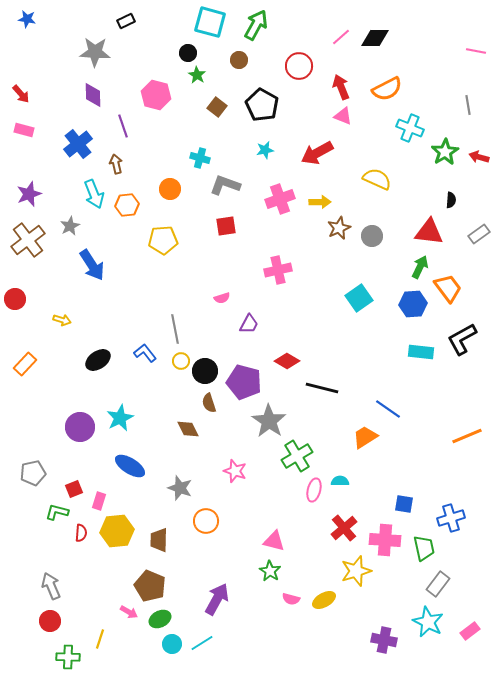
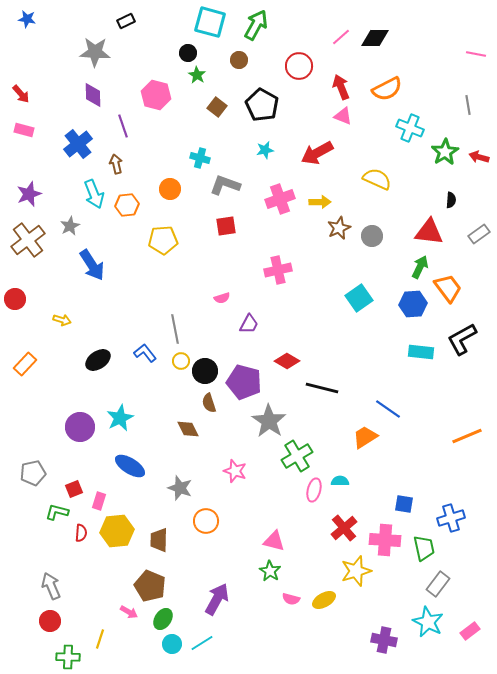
pink line at (476, 51): moved 3 px down
green ellipse at (160, 619): moved 3 px right; rotated 30 degrees counterclockwise
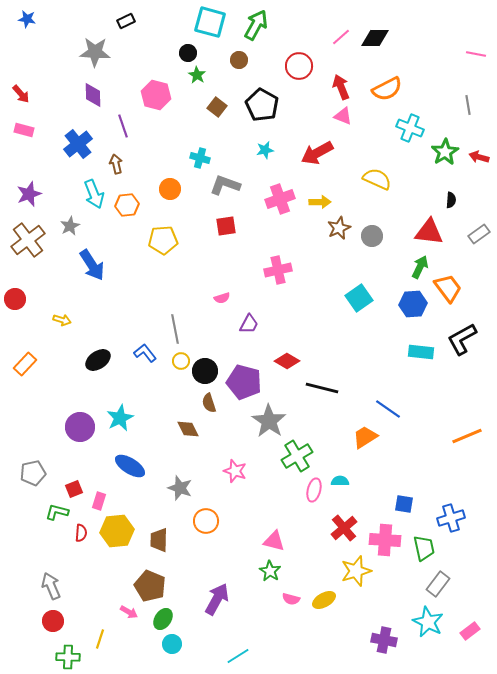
red circle at (50, 621): moved 3 px right
cyan line at (202, 643): moved 36 px right, 13 px down
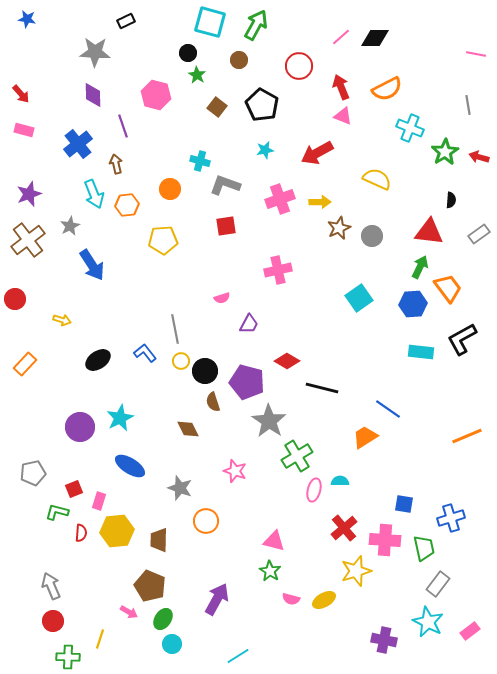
cyan cross at (200, 158): moved 3 px down
purple pentagon at (244, 382): moved 3 px right
brown semicircle at (209, 403): moved 4 px right, 1 px up
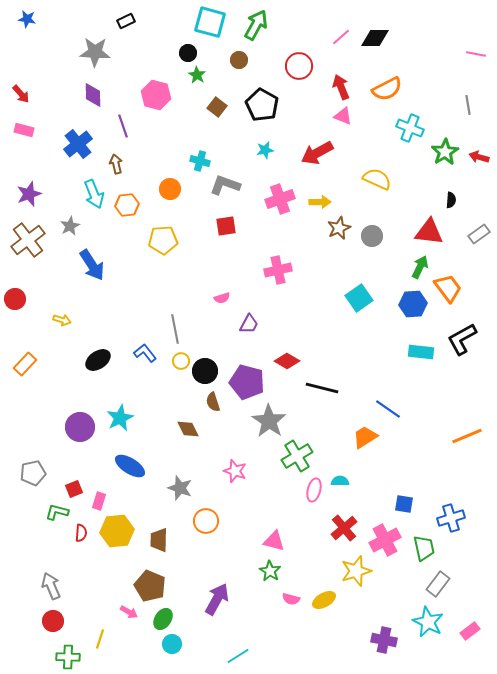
pink cross at (385, 540): rotated 32 degrees counterclockwise
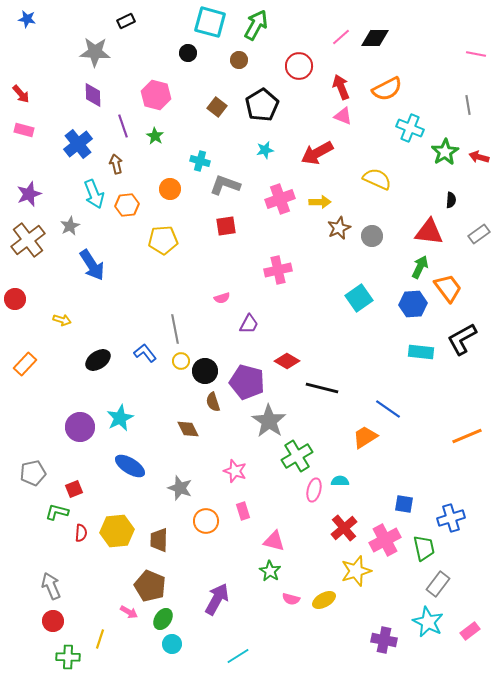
green star at (197, 75): moved 42 px left, 61 px down
black pentagon at (262, 105): rotated 12 degrees clockwise
pink rectangle at (99, 501): moved 144 px right, 10 px down; rotated 36 degrees counterclockwise
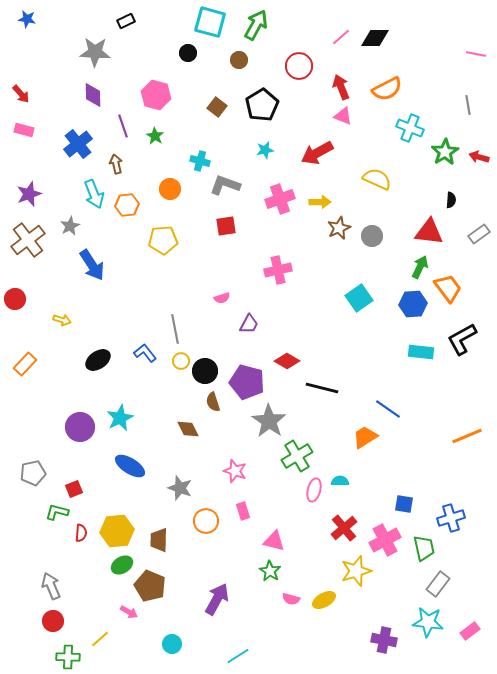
green ellipse at (163, 619): moved 41 px left, 54 px up; rotated 25 degrees clockwise
cyan star at (428, 622): rotated 20 degrees counterclockwise
yellow line at (100, 639): rotated 30 degrees clockwise
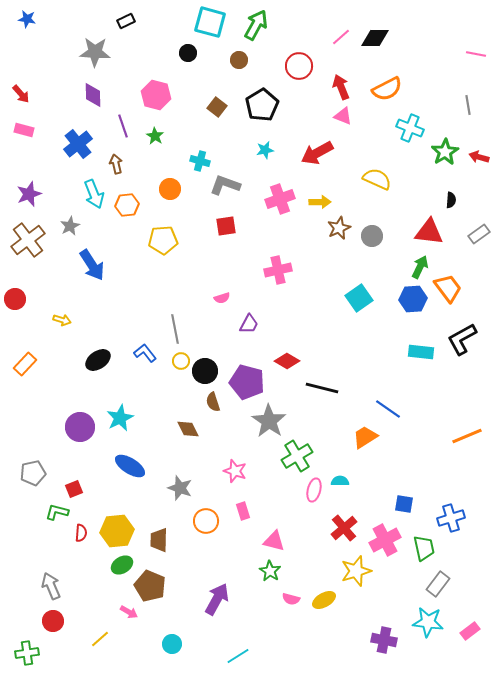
blue hexagon at (413, 304): moved 5 px up
green cross at (68, 657): moved 41 px left, 4 px up; rotated 10 degrees counterclockwise
